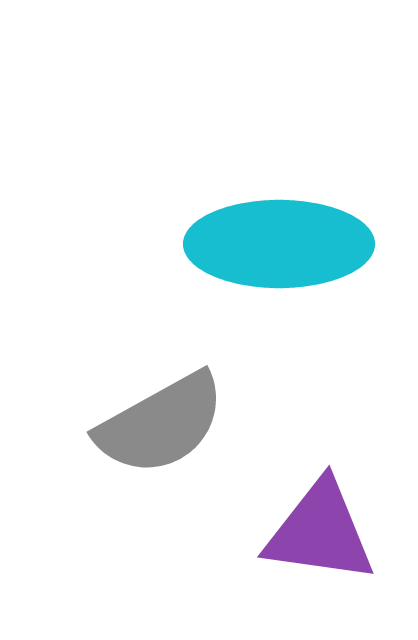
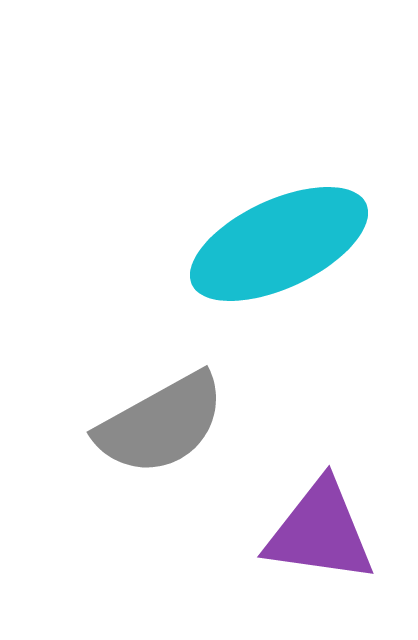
cyan ellipse: rotated 25 degrees counterclockwise
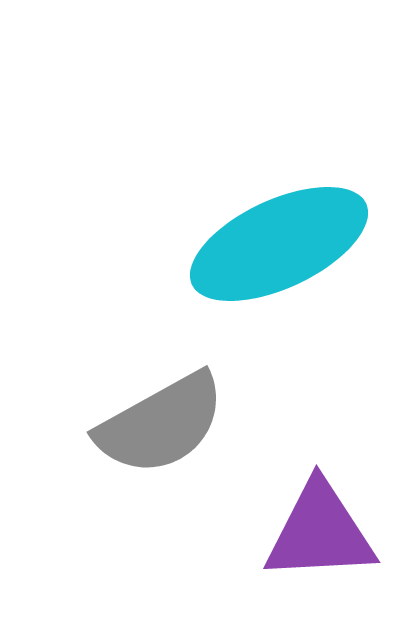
purple triangle: rotated 11 degrees counterclockwise
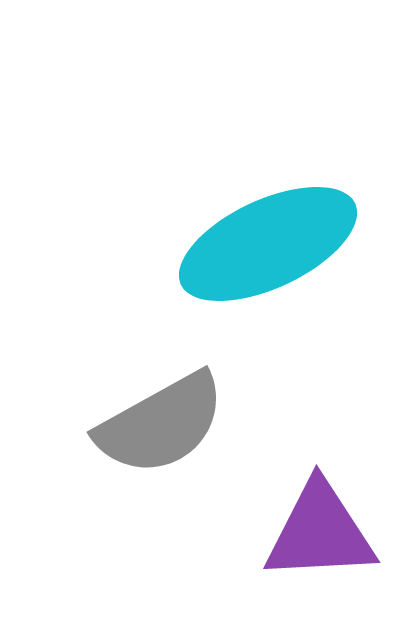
cyan ellipse: moved 11 px left
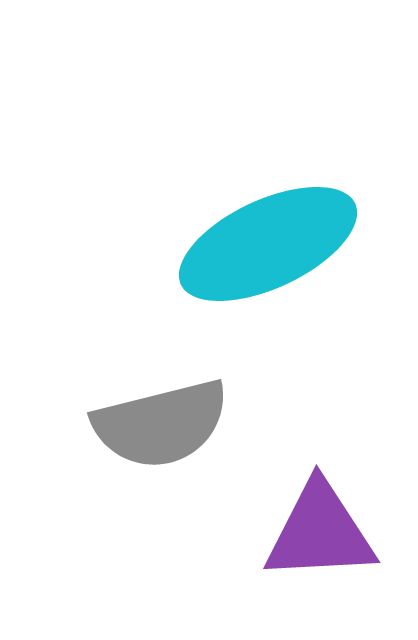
gray semicircle: rotated 15 degrees clockwise
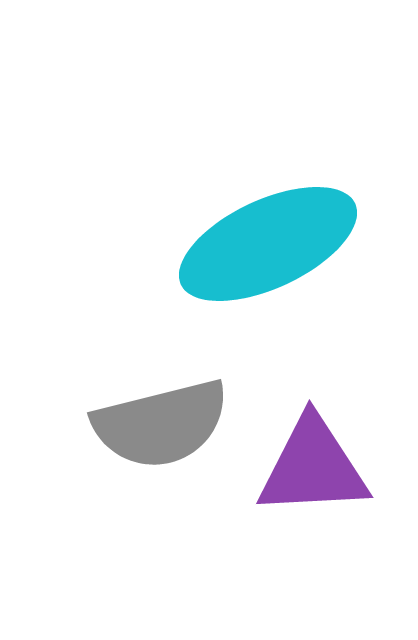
purple triangle: moved 7 px left, 65 px up
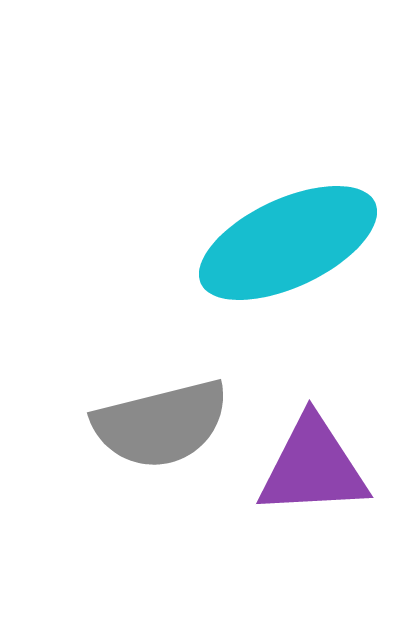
cyan ellipse: moved 20 px right, 1 px up
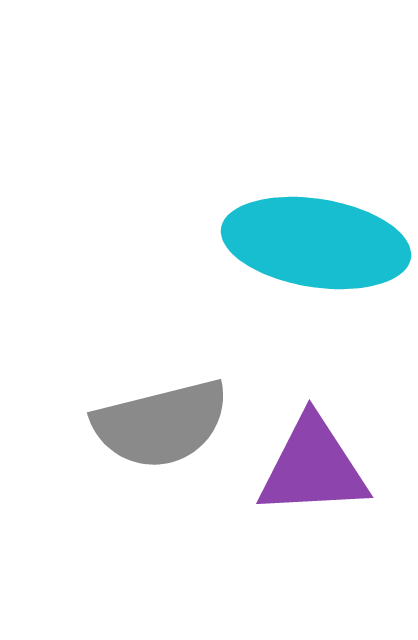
cyan ellipse: moved 28 px right; rotated 34 degrees clockwise
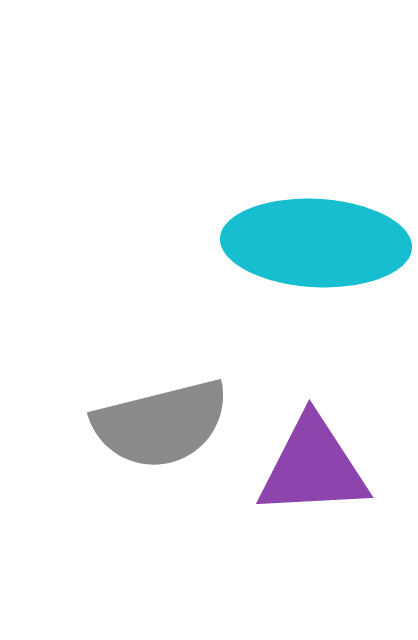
cyan ellipse: rotated 6 degrees counterclockwise
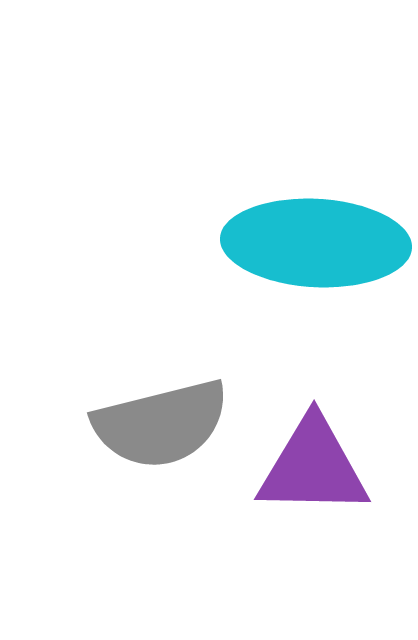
purple triangle: rotated 4 degrees clockwise
